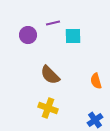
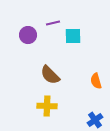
yellow cross: moved 1 px left, 2 px up; rotated 18 degrees counterclockwise
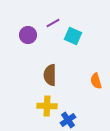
purple line: rotated 16 degrees counterclockwise
cyan square: rotated 24 degrees clockwise
brown semicircle: rotated 45 degrees clockwise
blue cross: moved 27 px left
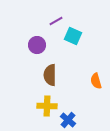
purple line: moved 3 px right, 2 px up
purple circle: moved 9 px right, 10 px down
blue cross: rotated 14 degrees counterclockwise
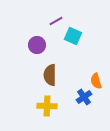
blue cross: moved 16 px right, 23 px up; rotated 14 degrees clockwise
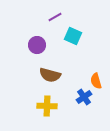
purple line: moved 1 px left, 4 px up
brown semicircle: rotated 75 degrees counterclockwise
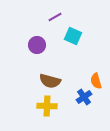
brown semicircle: moved 6 px down
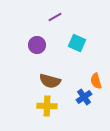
cyan square: moved 4 px right, 7 px down
